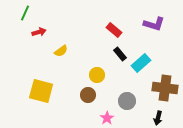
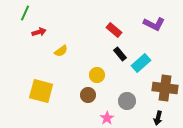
purple L-shape: rotated 10 degrees clockwise
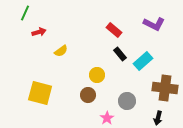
cyan rectangle: moved 2 px right, 2 px up
yellow square: moved 1 px left, 2 px down
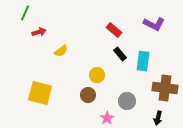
cyan rectangle: rotated 42 degrees counterclockwise
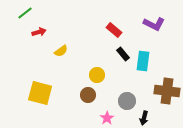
green line: rotated 28 degrees clockwise
black rectangle: moved 3 px right
brown cross: moved 2 px right, 3 px down
black arrow: moved 14 px left
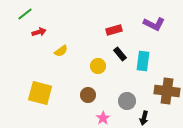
green line: moved 1 px down
red rectangle: rotated 56 degrees counterclockwise
black rectangle: moved 3 px left
yellow circle: moved 1 px right, 9 px up
pink star: moved 4 px left
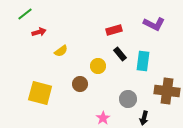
brown circle: moved 8 px left, 11 px up
gray circle: moved 1 px right, 2 px up
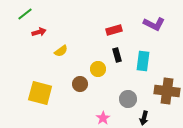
black rectangle: moved 3 px left, 1 px down; rotated 24 degrees clockwise
yellow circle: moved 3 px down
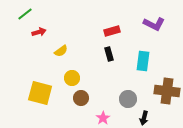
red rectangle: moved 2 px left, 1 px down
black rectangle: moved 8 px left, 1 px up
yellow circle: moved 26 px left, 9 px down
brown circle: moved 1 px right, 14 px down
